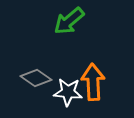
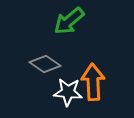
gray diamond: moved 9 px right, 14 px up
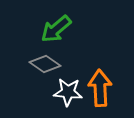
green arrow: moved 13 px left, 8 px down
orange arrow: moved 7 px right, 6 px down
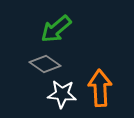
white star: moved 6 px left, 2 px down
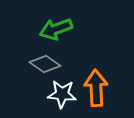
green arrow: rotated 20 degrees clockwise
orange arrow: moved 4 px left
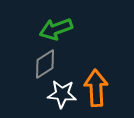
gray diamond: rotated 68 degrees counterclockwise
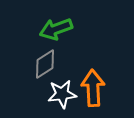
orange arrow: moved 3 px left
white star: rotated 12 degrees counterclockwise
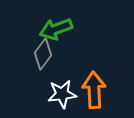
gray diamond: moved 2 px left, 10 px up; rotated 20 degrees counterclockwise
orange arrow: moved 1 px right, 2 px down
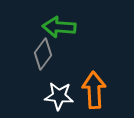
green arrow: moved 3 px right, 2 px up; rotated 24 degrees clockwise
white star: moved 3 px left, 2 px down; rotated 12 degrees clockwise
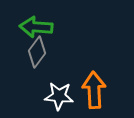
green arrow: moved 23 px left
gray diamond: moved 6 px left, 2 px up
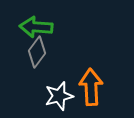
orange arrow: moved 3 px left, 3 px up
white star: rotated 20 degrees counterclockwise
